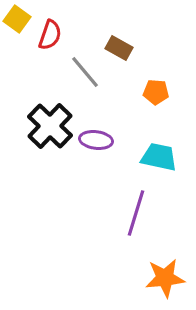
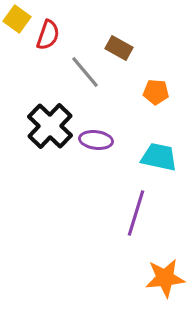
red semicircle: moved 2 px left
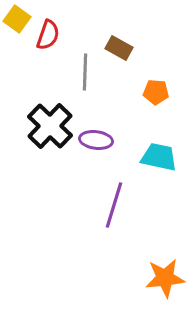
gray line: rotated 42 degrees clockwise
purple line: moved 22 px left, 8 px up
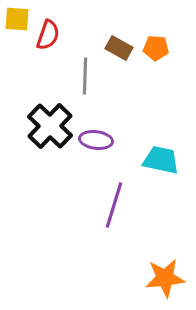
yellow square: rotated 32 degrees counterclockwise
gray line: moved 4 px down
orange pentagon: moved 44 px up
cyan trapezoid: moved 2 px right, 3 px down
